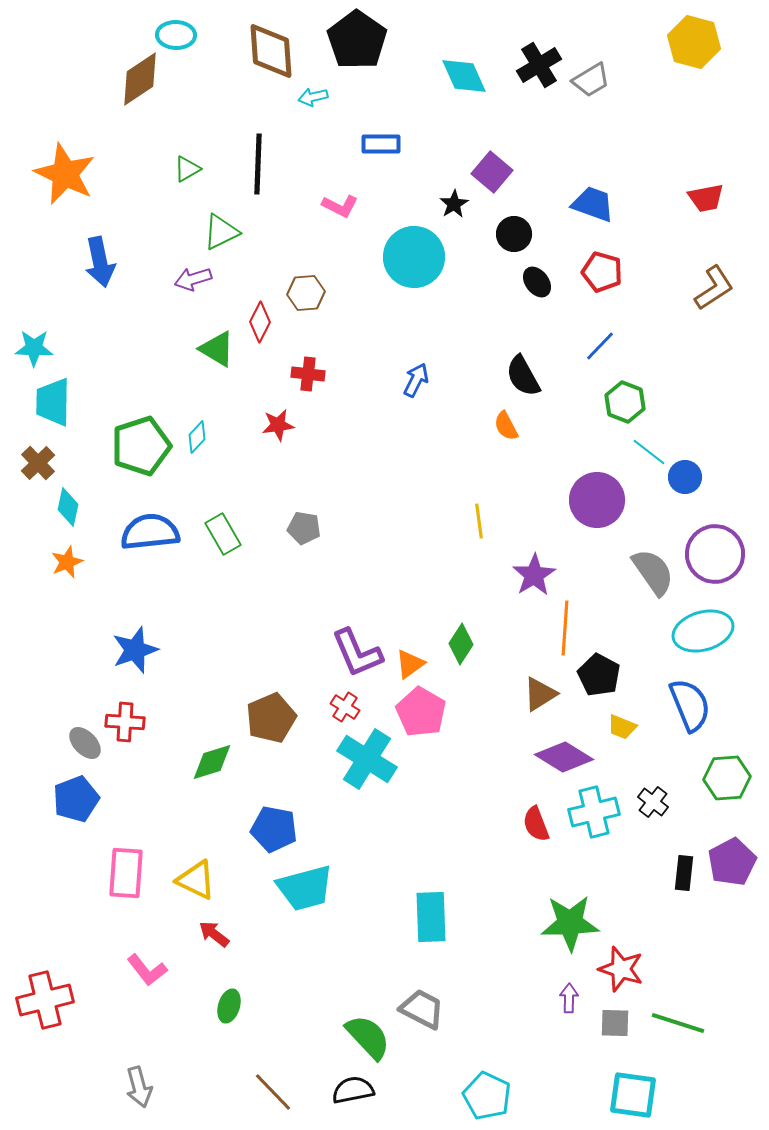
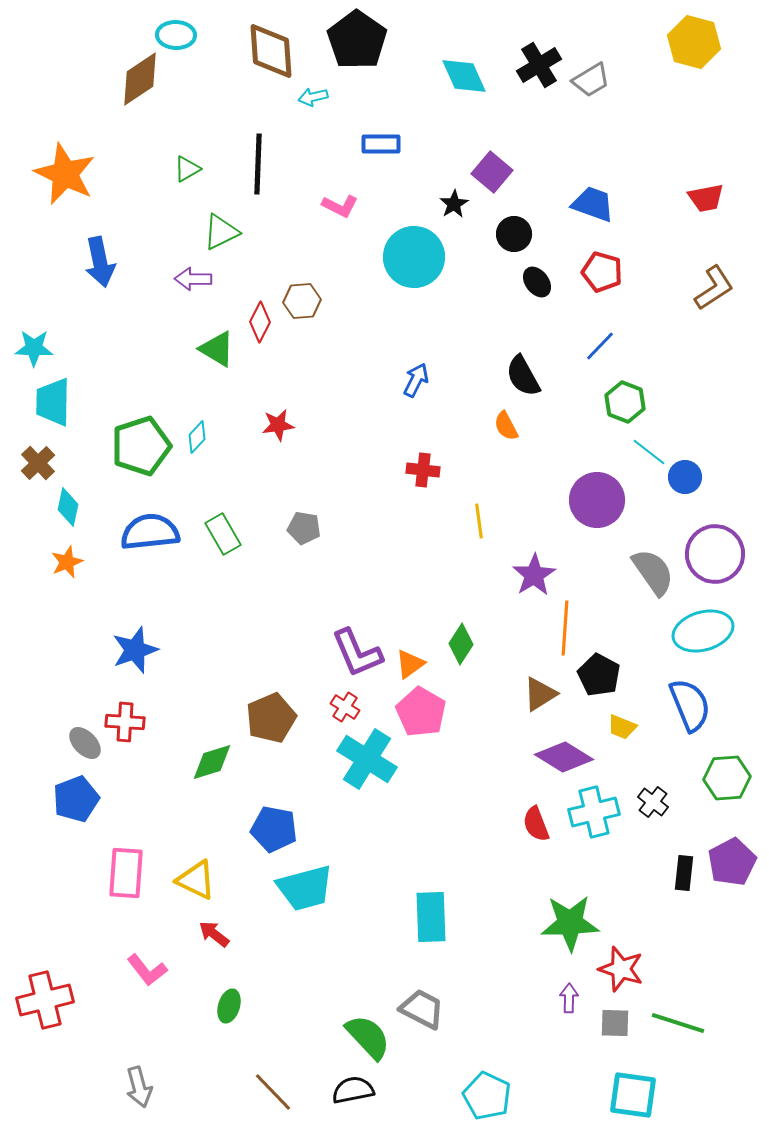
purple arrow at (193, 279): rotated 18 degrees clockwise
brown hexagon at (306, 293): moved 4 px left, 8 px down
red cross at (308, 374): moved 115 px right, 96 px down
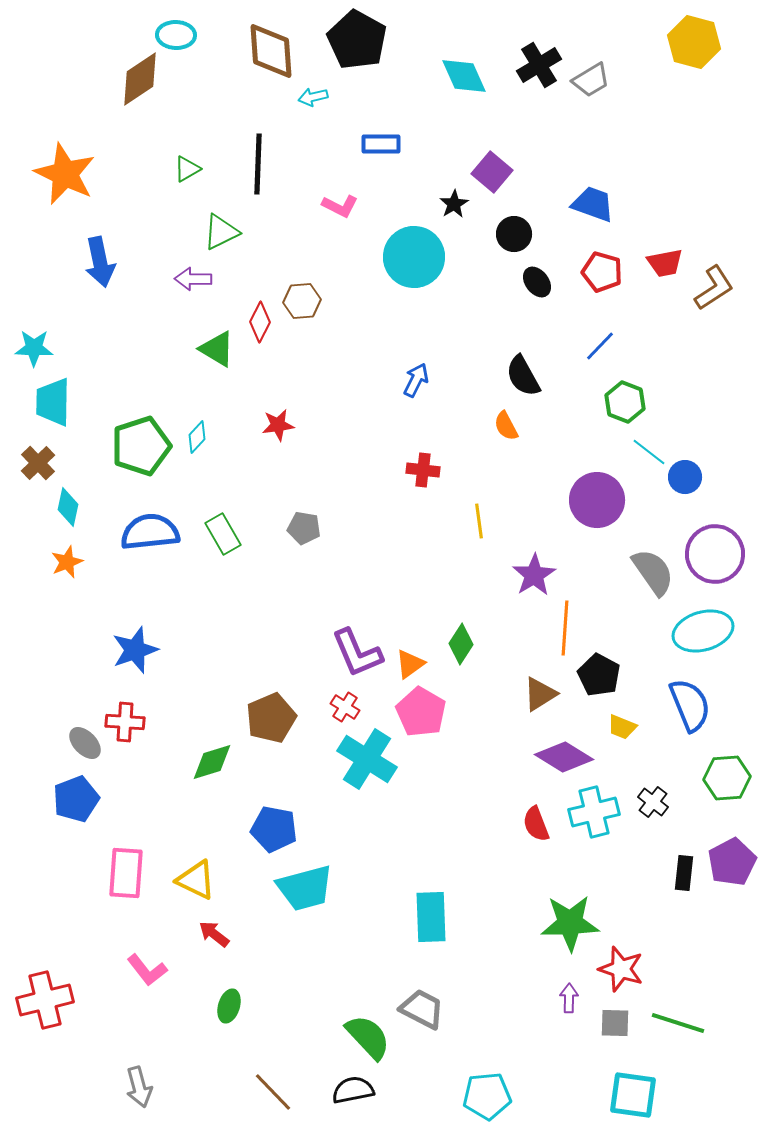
black pentagon at (357, 40): rotated 6 degrees counterclockwise
red trapezoid at (706, 198): moved 41 px left, 65 px down
cyan pentagon at (487, 1096): rotated 30 degrees counterclockwise
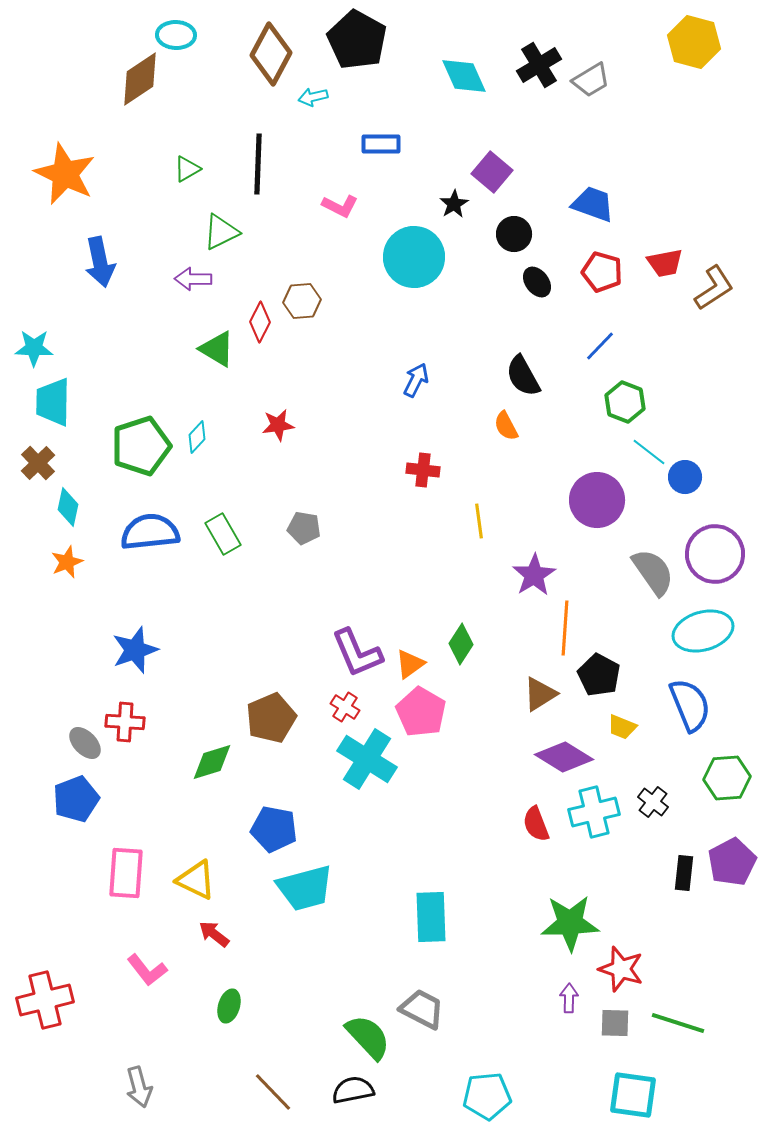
brown diamond at (271, 51): moved 3 px down; rotated 32 degrees clockwise
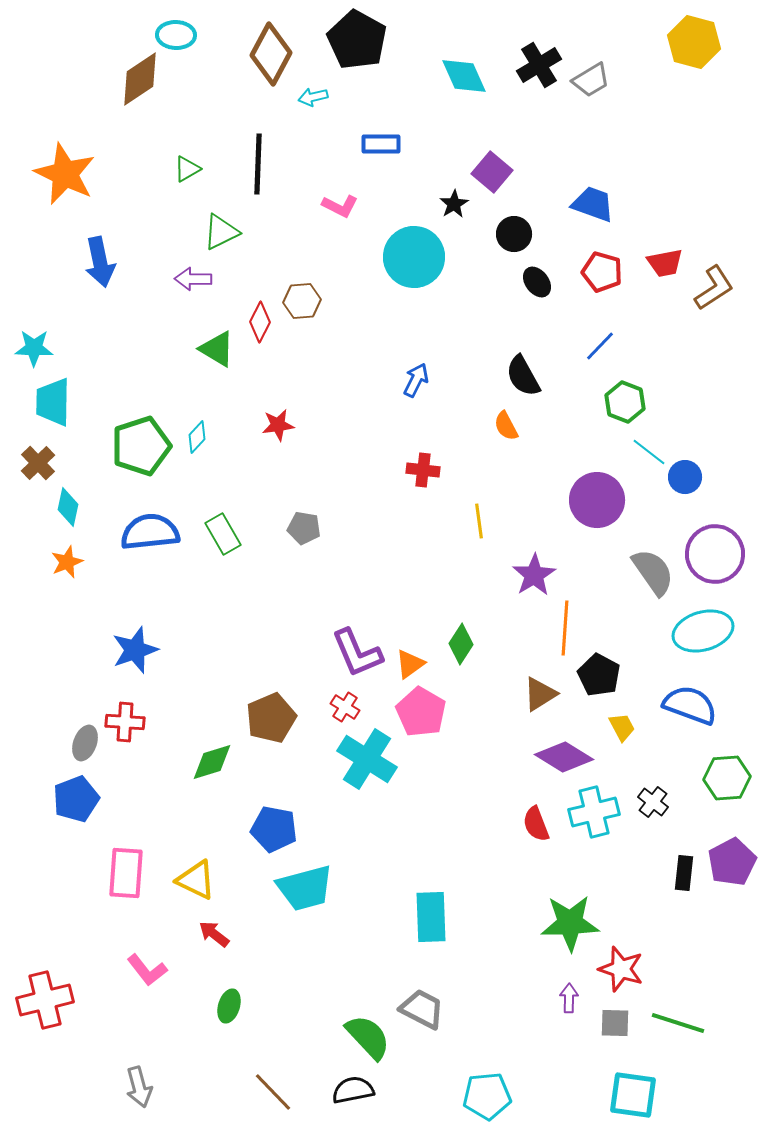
blue semicircle at (690, 705): rotated 48 degrees counterclockwise
yellow trapezoid at (622, 727): rotated 140 degrees counterclockwise
gray ellipse at (85, 743): rotated 64 degrees clockwise
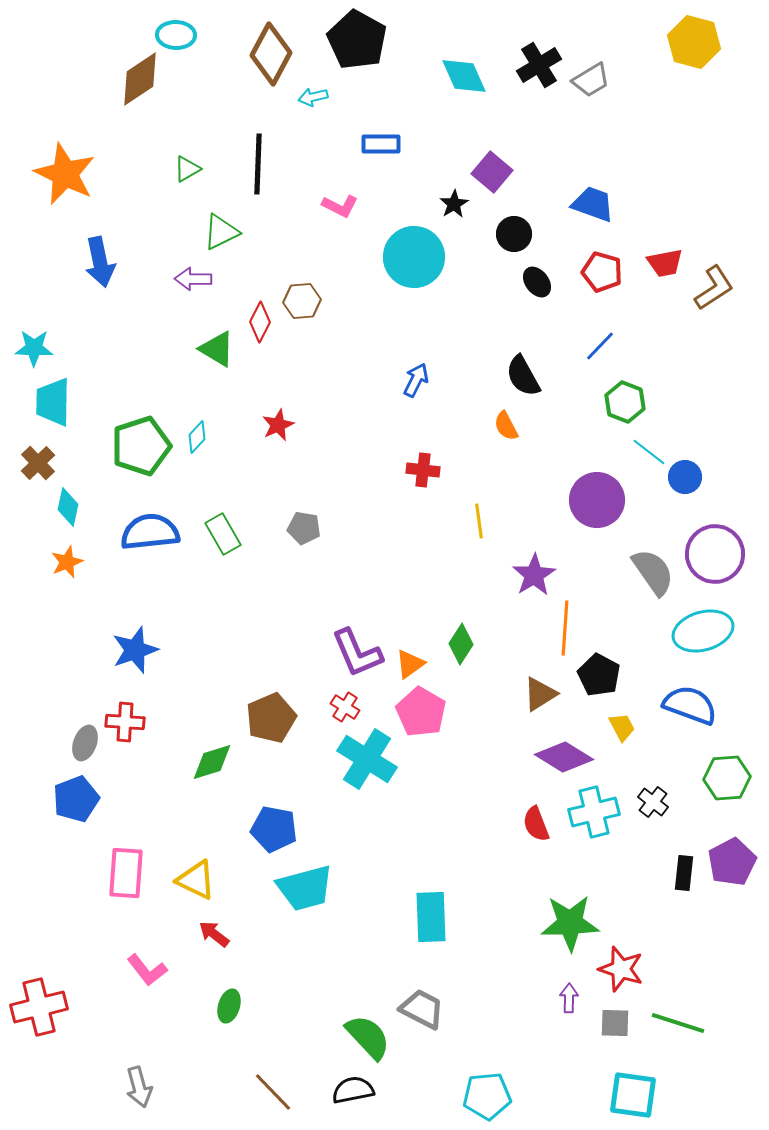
red star at (278, 425): rotated 16 degrees counterclockwise
red cross at (45, 1000): moved 6 px left, 7 px down
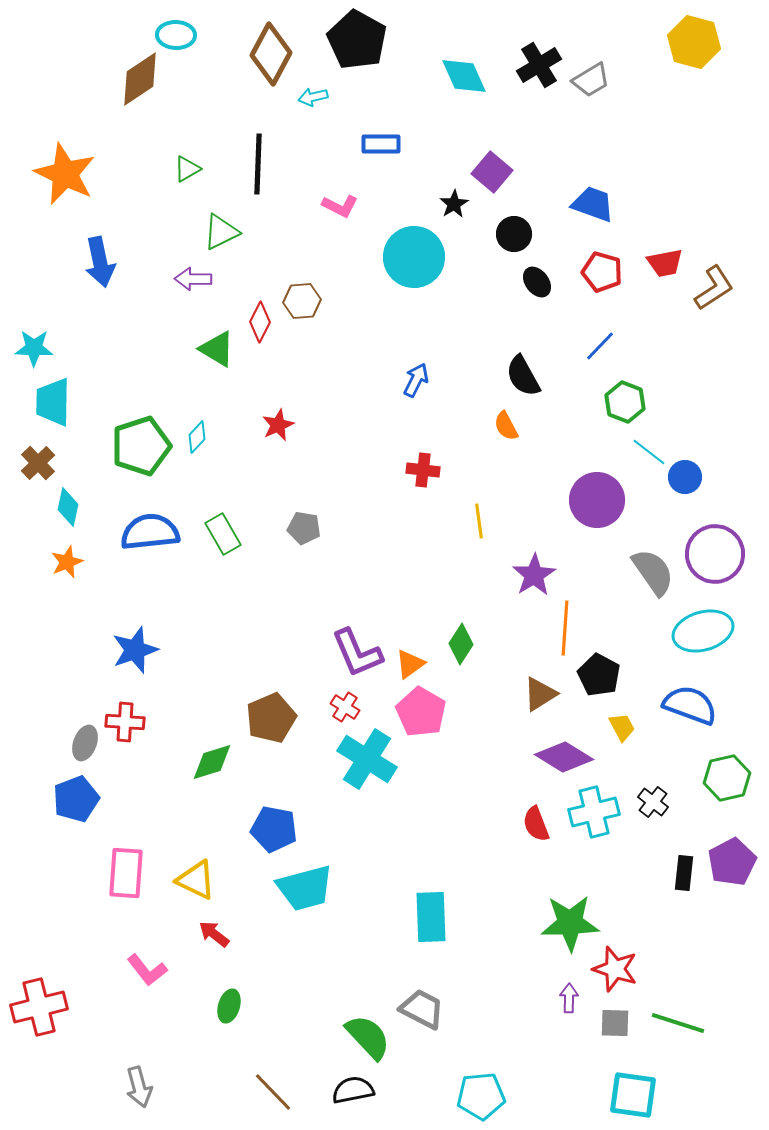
green hexagon at (727, 778): rotated 9 degrees counterclockwise
red star at (621, 969): moved 6 px left
cyan pentagon at (487, 1096): moved 6 px left
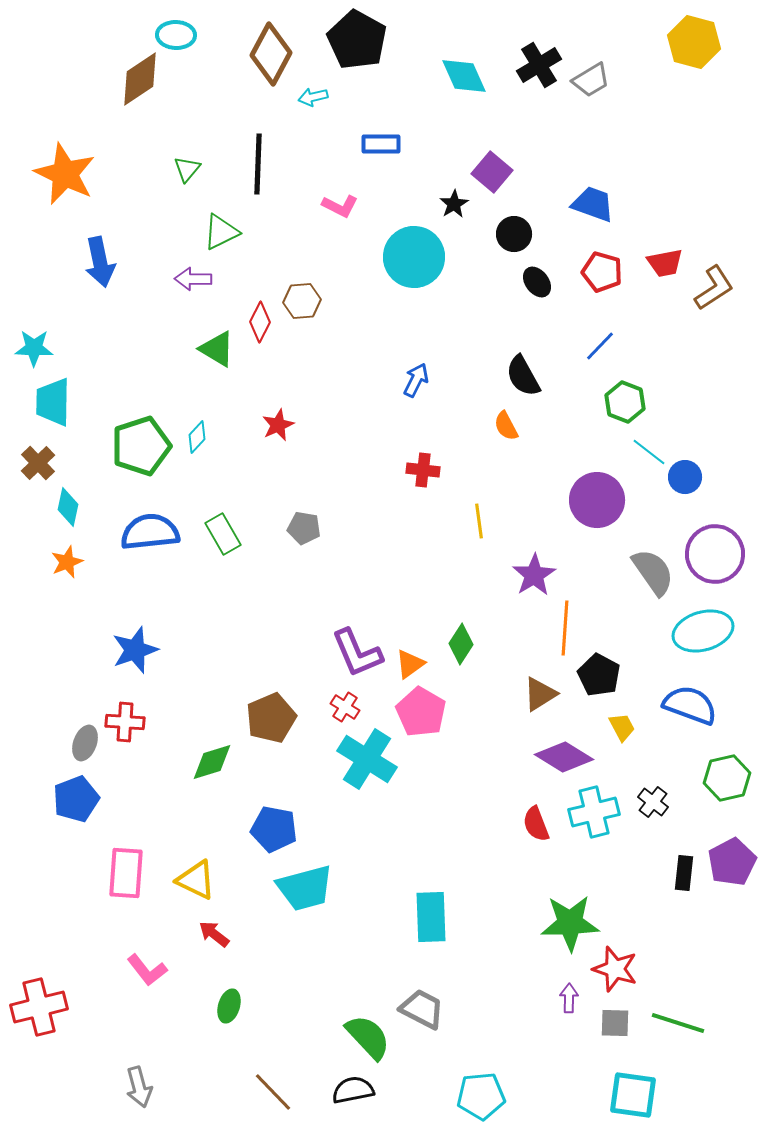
green triangle at (187, 169): rotated 20 degrees counterclockwise
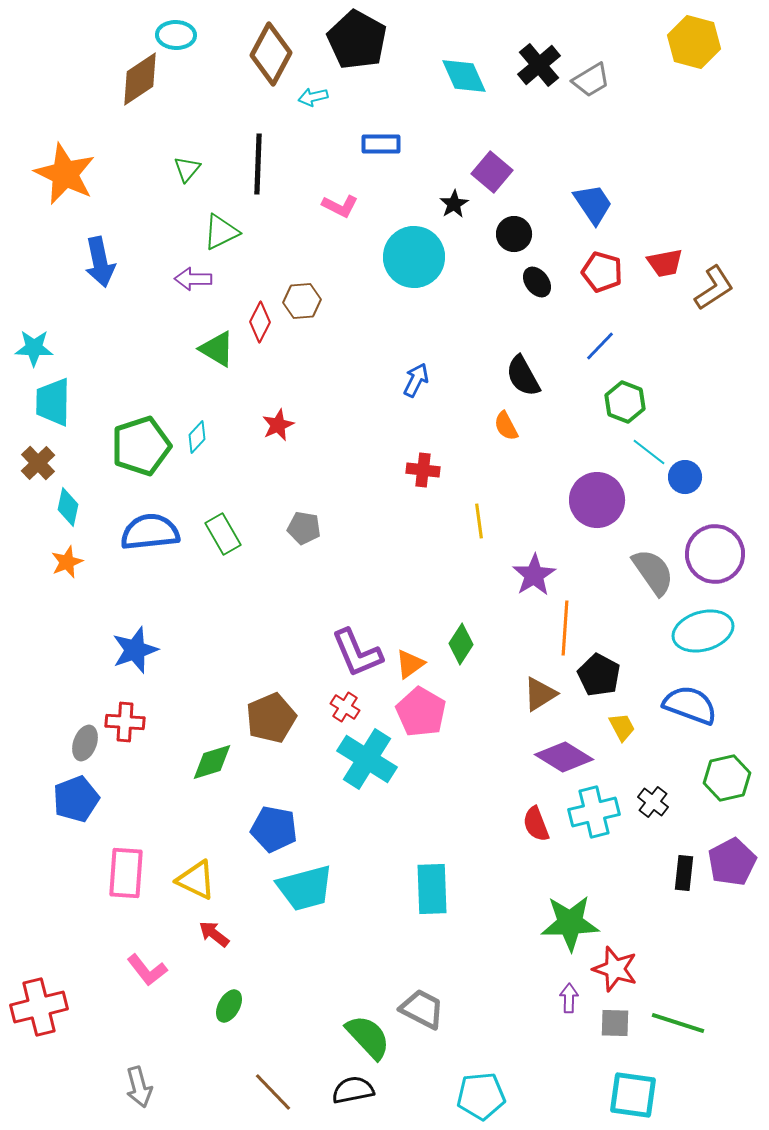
black cross at (539, 65): rotated 9 degrees counterclockwise
blue trapezoid at (593, 204): rotated 36 degrees clockwise
cyan rectangle at (431, 917): moved 1 px right, 28 px up
green ellipse at (229, 1006): rotated 12 degrees clockwise
